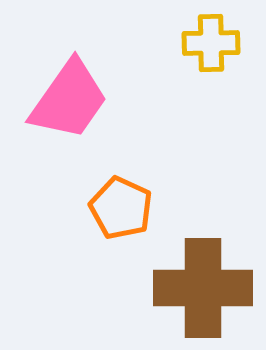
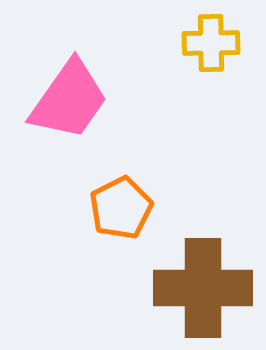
orange pentagon: rotated 20 degrees clockwise
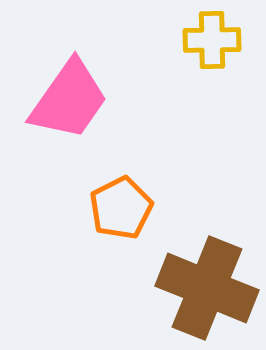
yellow cross: moved 1 px right, 3 px up
brown cross: moved 4 px right; rotated 22 degrees clockwise
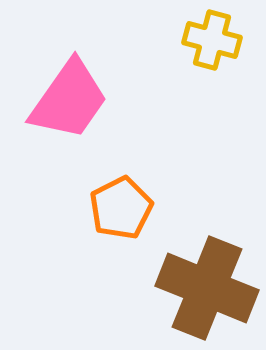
yellow cross: rotated 16 degrees clockwise
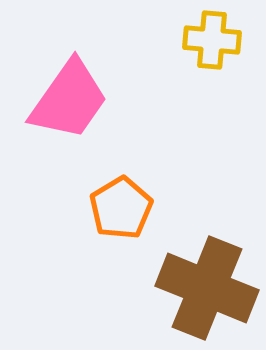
yellow cross: rotated 10 degrees counterclockwise
orange pentagon: rotated 4 degrees counterclockwise
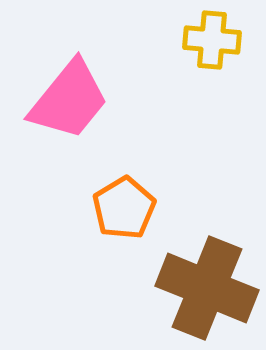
pink trapezoid: rotated 4 degrees clockwise
orange pentagon: moved 3 px right
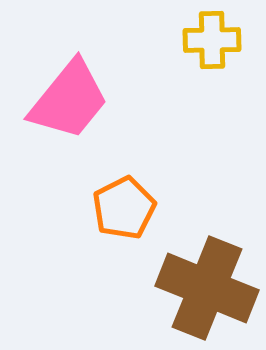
yellow cross: rotated 6 degrees counterclockwise
orange pentagon: rotated 4 degrees clockwise
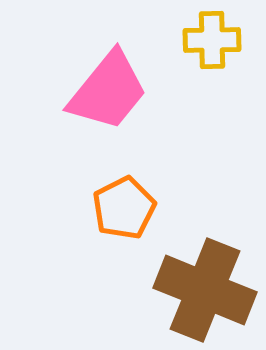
pink trapezoid: moved 39 px right, 9 px up
brown cross: moved 2 px left, 2 px down
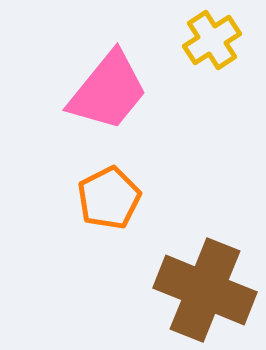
yellow cross: rotated 32 degrees counterclockwise
orange pentagon: moved 15 px left, 10 px up
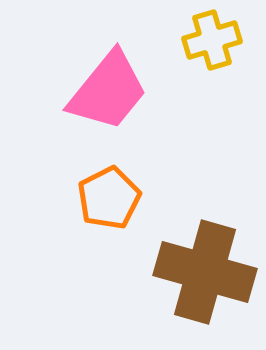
yellow cross: rotated 16 degrees clockwise
brown cross: moved 18 px up; rotated 6 degrees counterclockwise
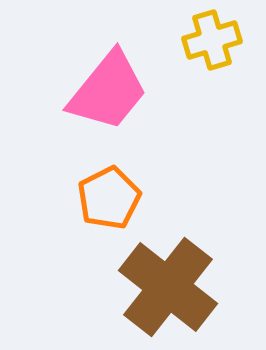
brown cross: moved 37 px left, 15 px down; rotated 22 degrees clockwise
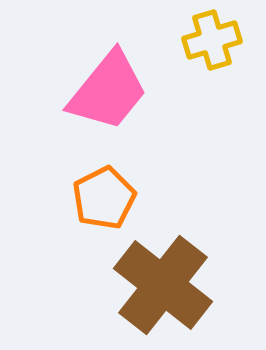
orange pentagon: moved 5 px left
brown cross: moved 5 px left, 2 px up
